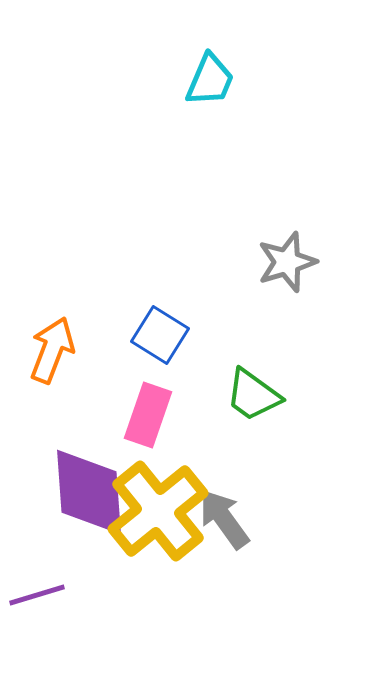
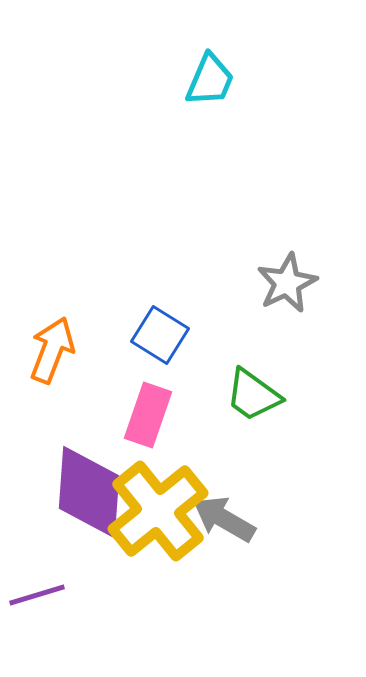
gray star: moved 21 px down; rotated 8 degrees counterclockwise
purple diamond: rotated 8 degrees clockwise
gray arrow: rotated 24 degrees counterclockwise
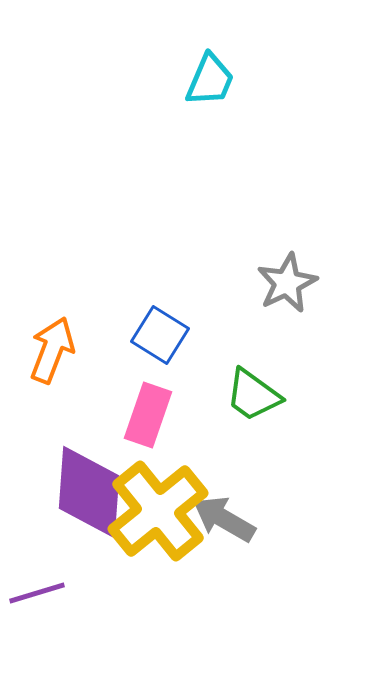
purple line: moved 2 px up
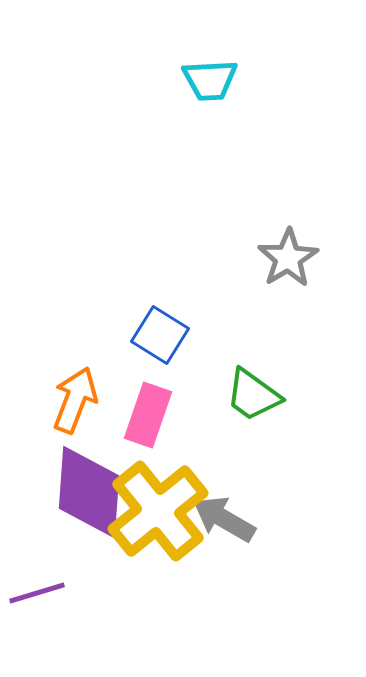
cyan trapezoid: rotated 64 degrees clockwise
gray star: moved 1 px right, 25 px up; rotated 6 degrees counterclockwise
orange arrow: moved 23 px right, 50 px down
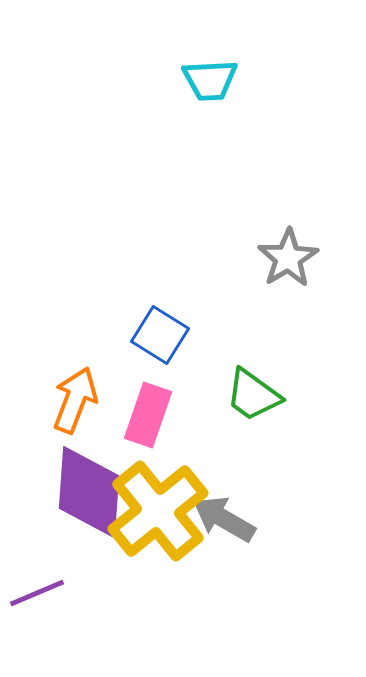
purple line: rotated 6 degrees counterclockwise
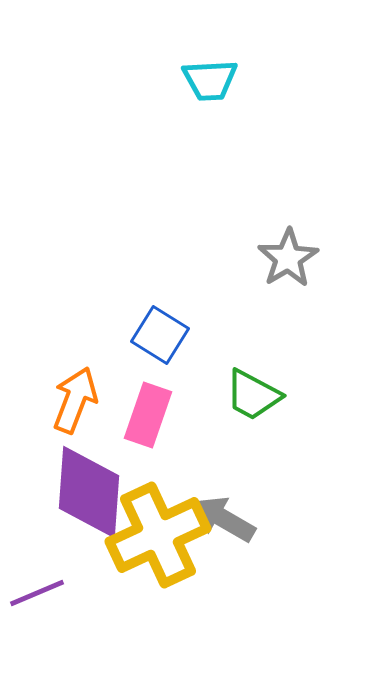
green trapezoid: rotated 8 degrees counterclockwise
yellow cross: moved 24 px down; rotated 14 degrees clockwise
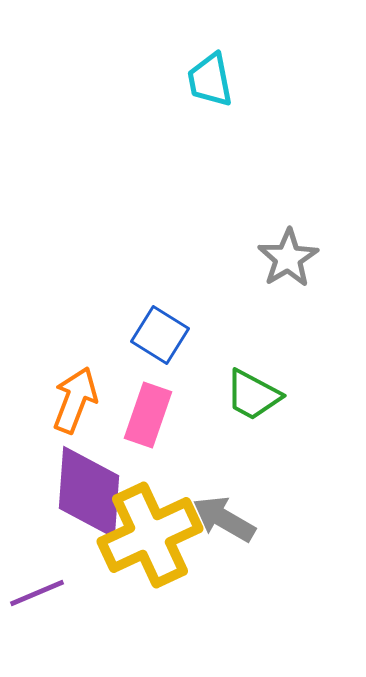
cyan trapezoid: rotated 82 degrees clockwise
yellow cross: moved 8 px left
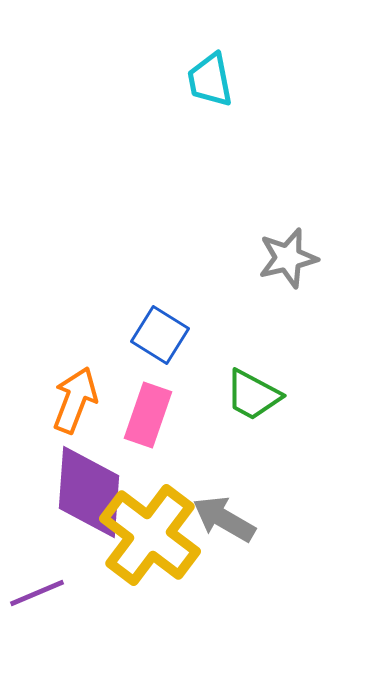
gray star: rotated 18 degrees clockwise
yellow cross: rotated 28 degrees counterclockwise
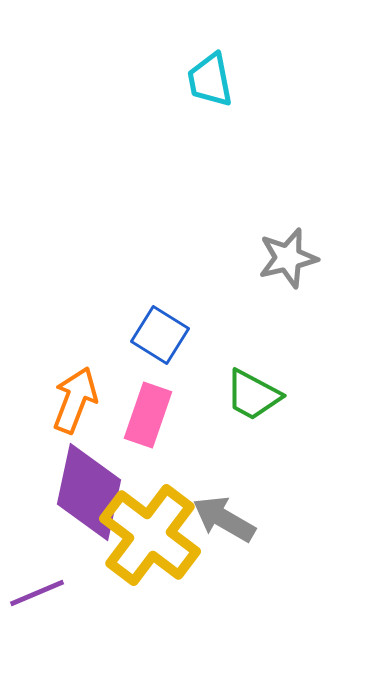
purple diamond: rotated 8 degrees clockwise
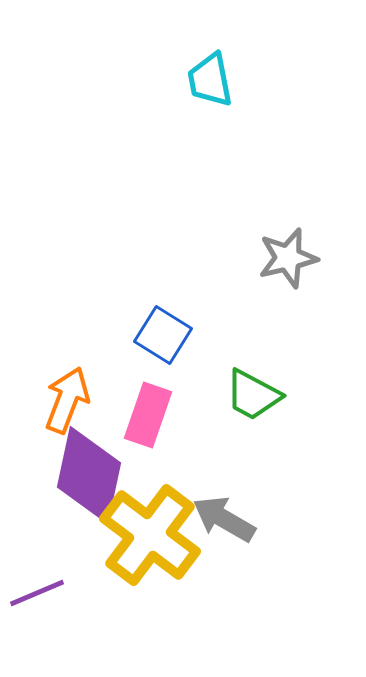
blue square: moved 3 px right
orange arrow: moved 8 px left
purple diamond: moved 17 px up
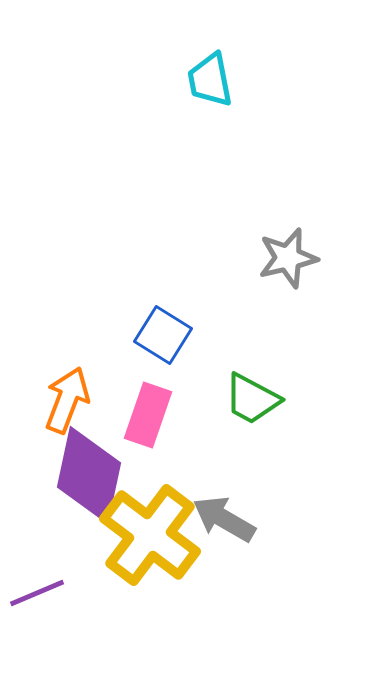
green trapezoid: moved 1 px left, 4 px down
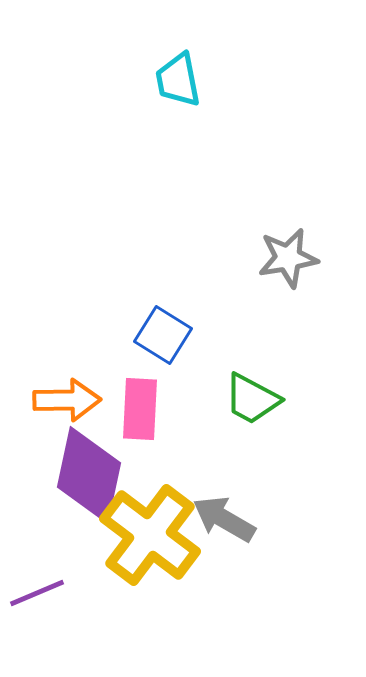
cyan trapezoid: moved 32 px left
gray star: rotated 4 degrees clockwise
orange arrow: rotated 68 degrees clockwise
pink rectangle: moved 8 px left, 6 px up; rotated 16 degrees counterclockwise
